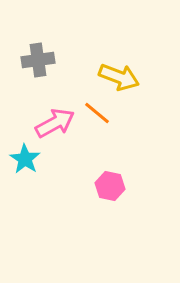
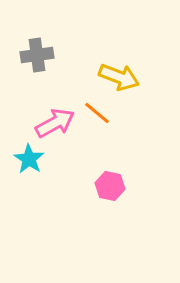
gray cross: moved 1 px left, 5 px up
cyan star: moved 4 px right
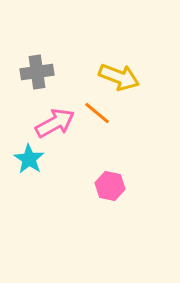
gray cross: moved 17 px down
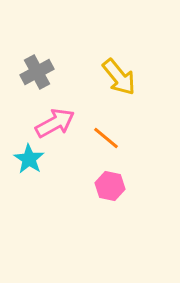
gray cross: rotated 20 degrees counterclockwise
yellow arrow: rotated 30 degrees clockwise
orange line: moved 9 px right, 25 px down
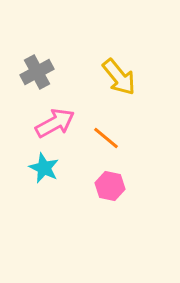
cyan star: moved 15 px right, 9 px down; rotated 8 degrees counterclockwise
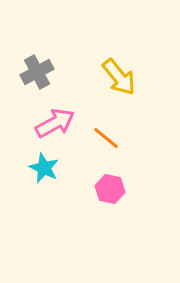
pink hexagon: moved 3 px down
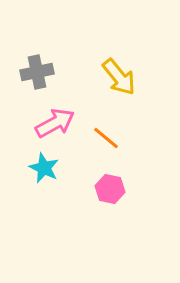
gray cross: rotated 16 degrees clockwise
